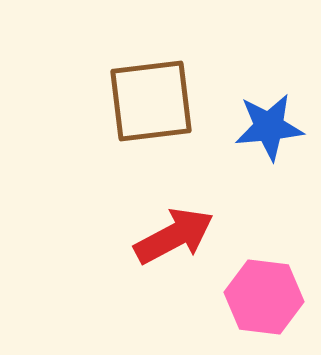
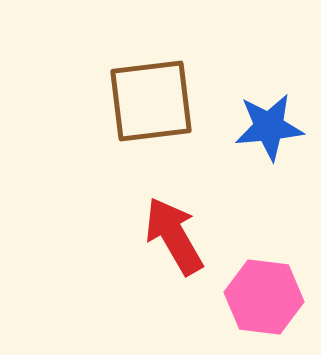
red arrow: rotated 92 degrees counterclockwise
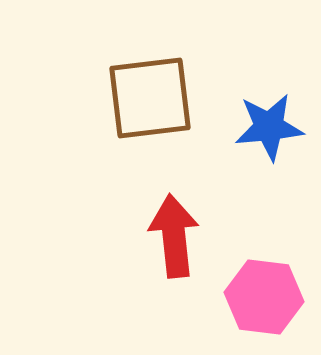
brown square: moved 1 px left, 3 px up
red arrow: rotated 24 degrees clockwise
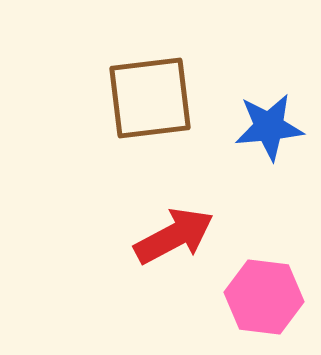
red arrow: rotated 68 degrees clockwise
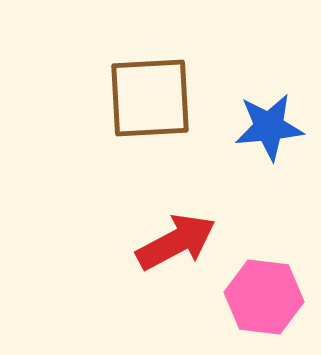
brown square: rotated 4 degrees clockwise
red arrow: moved 2 px right, 6 px down
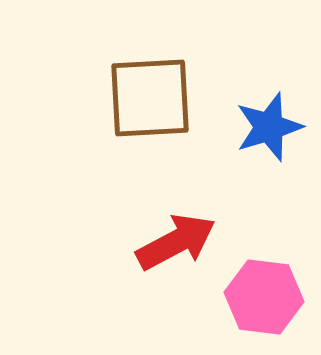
blue star: rotated 12 degrees counterclockwise
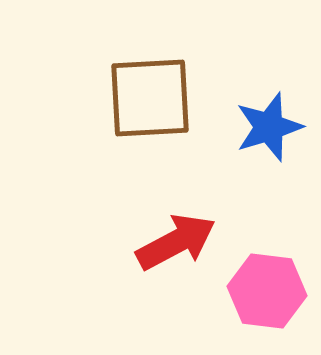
pink hexagon: moved 3 px right, 6 px up
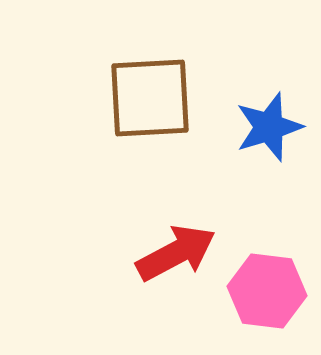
red arrow: moved 11 px down
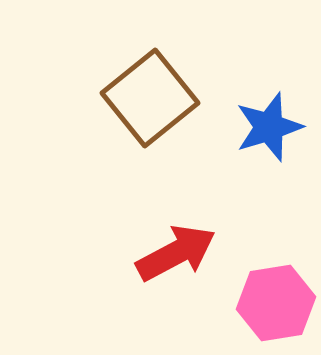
brown square: rotated 36 degrees counterclockwise
pink hexagon: moved 9 px right, 12 px down; rotated 16 degrees counterclockwise
